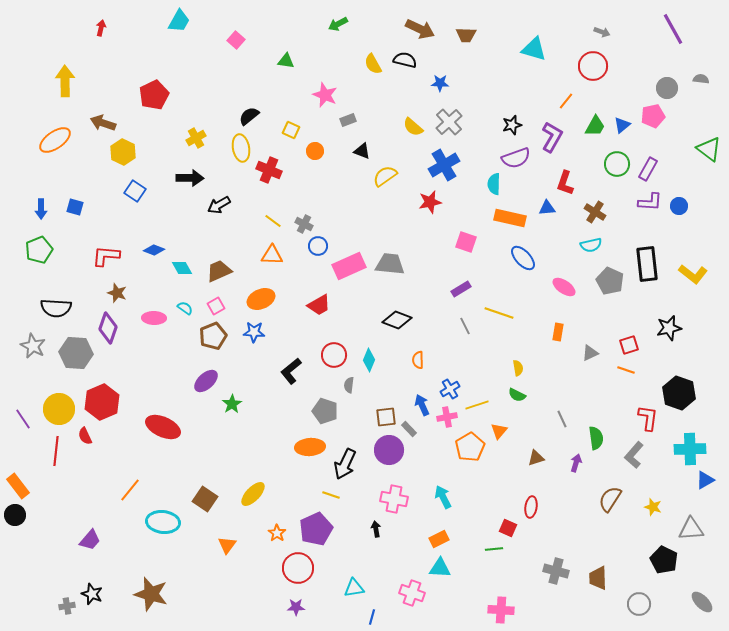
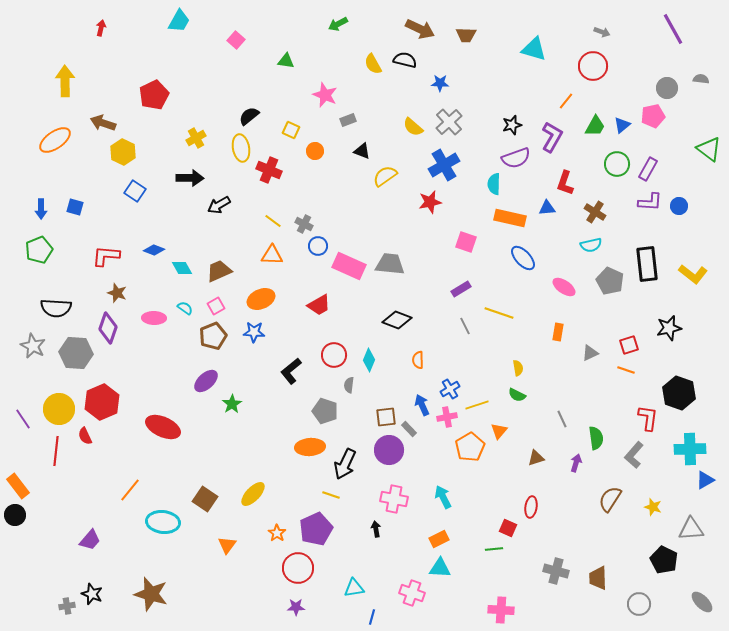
pink rectangle at (349, 266): rotated 48 degrees clockwise
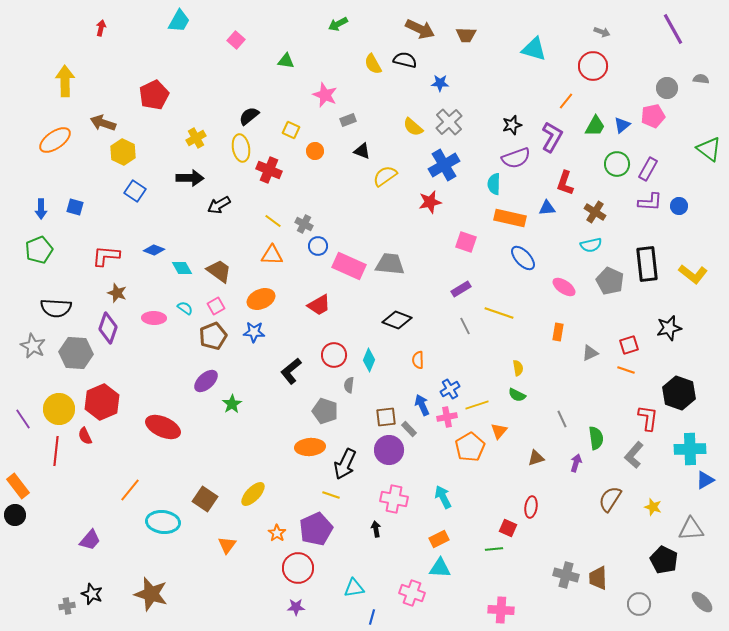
brown trapezoid at (219, 271): rotated 60 degrees clockwise
gray cross at (556, 571): moved 10 px right, 4 px down
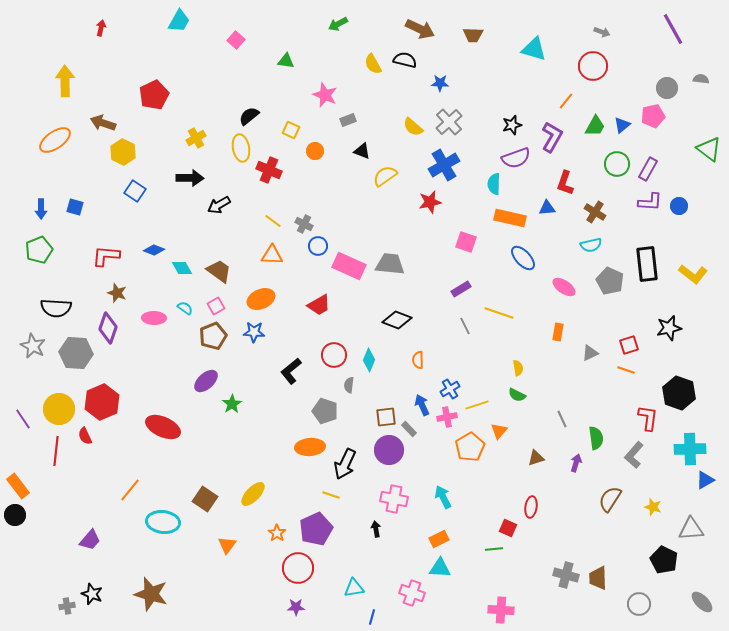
brown trapezoid at (466, 35): moved 7 px right
